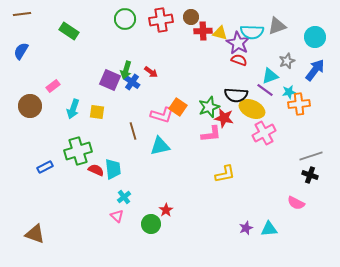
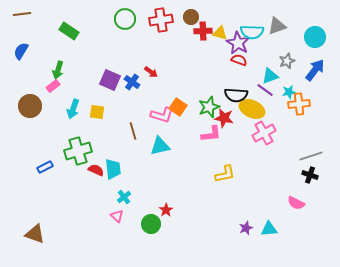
green arrow at (126, 70): moved 68 px left
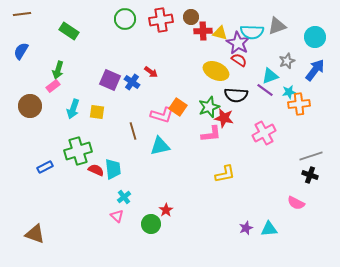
red semicircle at (239, 60): rotated 14 degrees clockwise
yellow ellipse at (252, 109): moved 36 px left, 38 px up
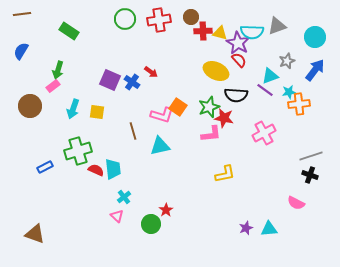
red cross at (161, 20): moved 2 px left
red semicircle at (239, 60): rotated 14 degrees clockwise
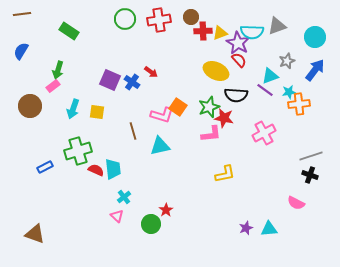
yellow triangle at (220, 33): rotated 35 degrees counterclockwise
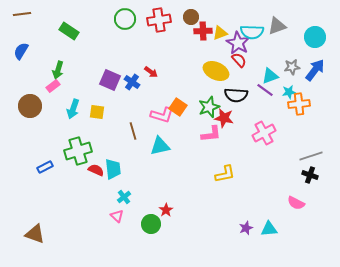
gray star at (287, 61): moved 5 px right, 6 px down; rotated 14 degrees clockwise
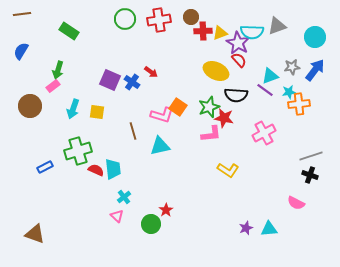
yellow L-shape at (225, 174): moved 3 px right, 4 px up; rotated 45 degrees clockwise
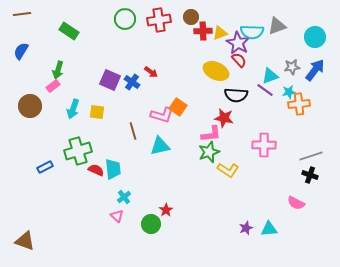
green star at (209, 107): moved 45 px down
pink cross at (264, 133): moved 12 px down; rotated 30 degrees clockwise
brown triangle at (35, 234): moved 10 px left, 7 px down
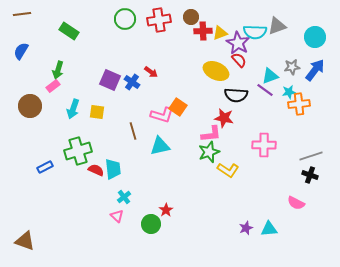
cyan semicircle at (252, 32): moved 3 px right
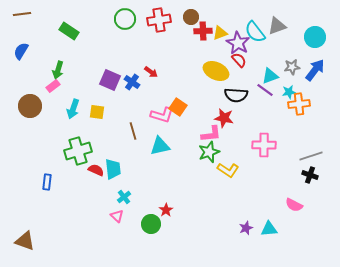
cyan semicircle at (255, 32): rotated 50 degrees clockwise
blue rectangle at (45, 167): moved 2 px right, 15 px down; rotated 56 degrees counterclockwise
pink semicircle at (296, 203): moved 2 px left, 2 px down
